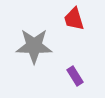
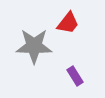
red trapezoid: moved 6 px left, 4 px down; rotated 125 degrees counterclockwise
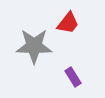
purple rectangle: moved 2 px left, 1 px down
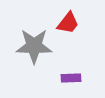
purple rectangle: moved 2 px left, 1 px down; rotated 60 degrees counterclockwise
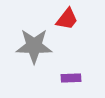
red trapezoid: moved 1 px left, 4 px up
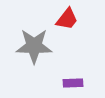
purple rectangle: moved 2 px right, 5 px down
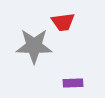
red trapezoid: moved 4 px left, 3 px down; rotated 45 degrees clockwise
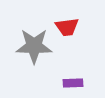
red trapezoid: moved 4 px right, 5 px down
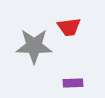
red trapezoid: moved 2 px right
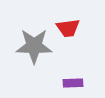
red trapezoid: moved 1 px left, 1 px down
